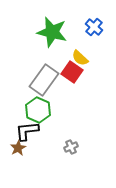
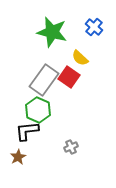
red square: moved 3 px left, 5 px down
brown star: moved 9 px down
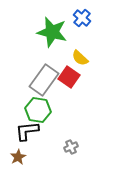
blue cross: moved 12 px left, 9 px up
green hexagon: rotated 15 degrees counterclockwise
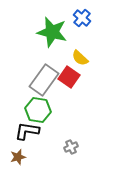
black L-shape: rotated 15 degrees clockwise
brown star: rotated 14 degrees clockwise
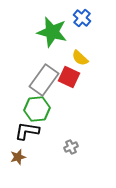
red square: rotated 10 degrees counterclockwise
green hexagon: moved 1 px left, 1 px up; rotated 15 degrees counterclockwise
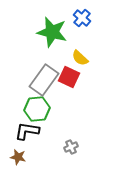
brown star: rotated 28 degrees clockwise
